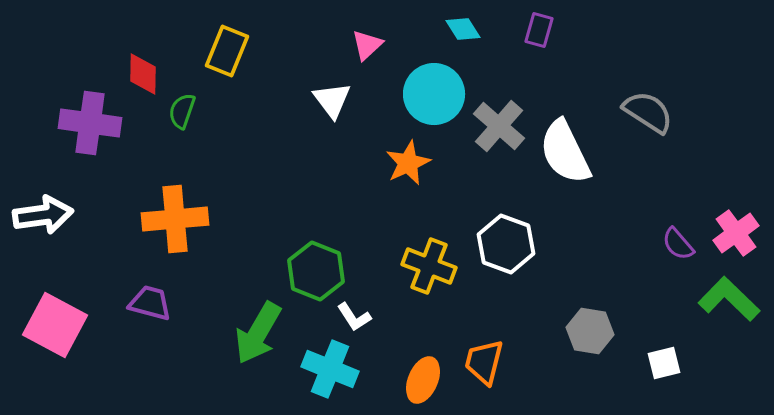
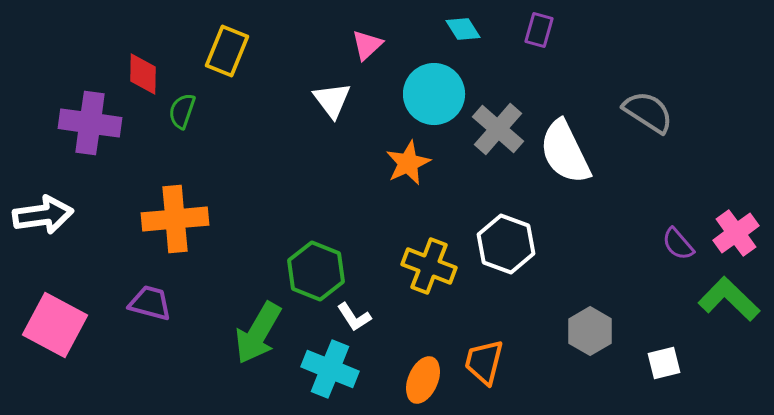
gray cross: moved 1 px left, 3 px down
gray hexagon: rotated 21 degrees clockwise
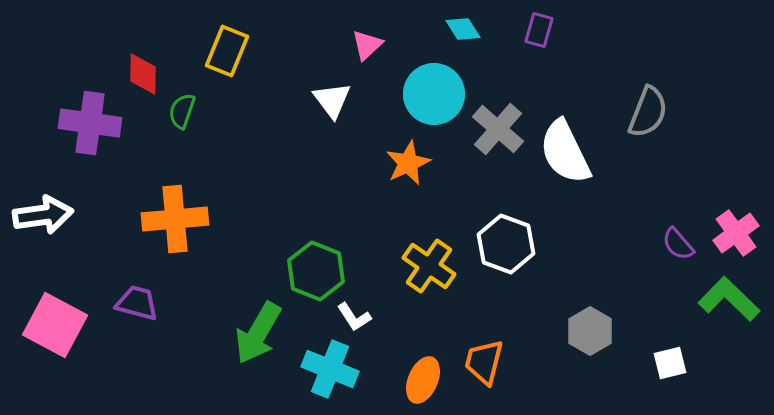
gray semicircle: rotated 78 degrees clockwise
yellow cross: rotated 14 degrees clockwise
purple trapezoid: moved 13 px left
white square: moved 6 px right
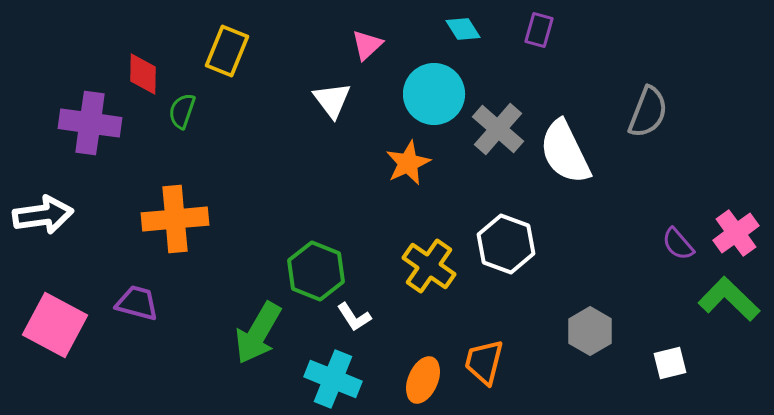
cyan cross: moved 3 px right, 10 px down
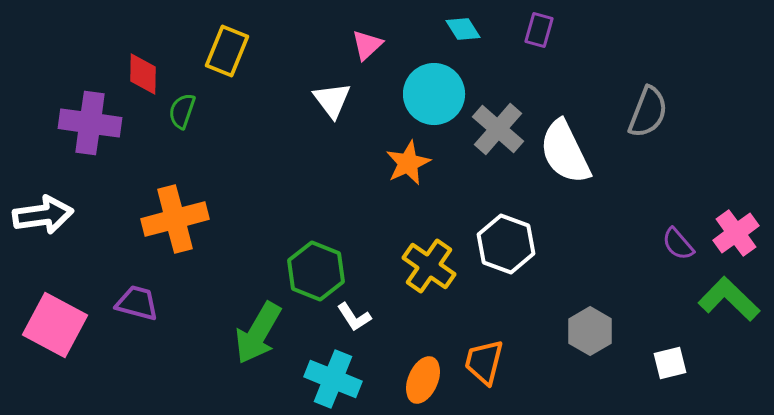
orange cross: rotated 10 degrees counterclockwise
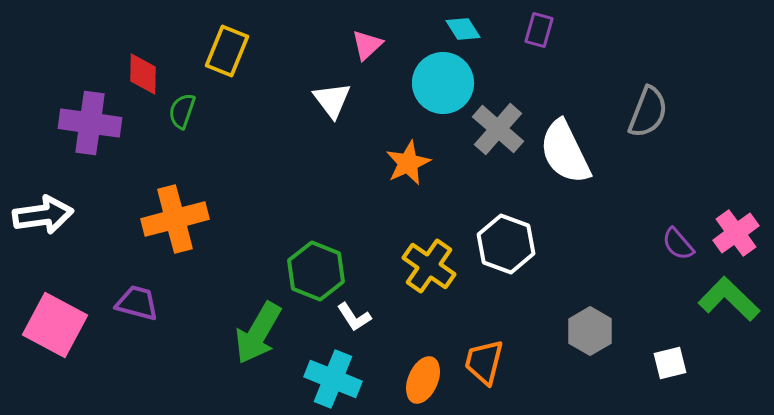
cyan circle: moved 9 px right, 11 px up
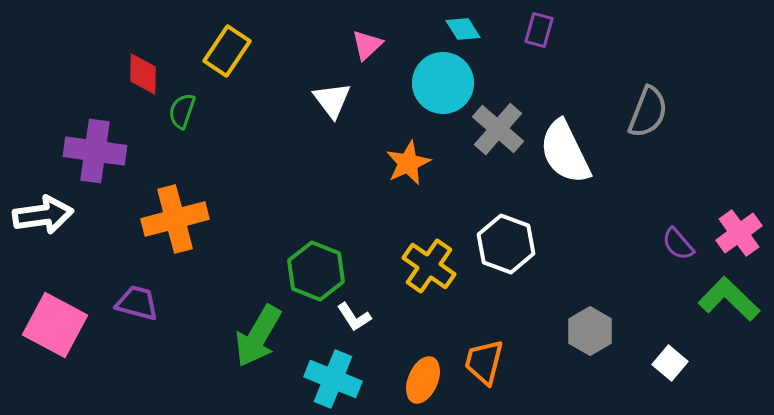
yellow rectangle: rotated 12 degrees clockwise
purple cross: moved 5 px right, 28 px down
pink cross: moved 3 px right
green arrow: moved 3 px down
white square: rotated 36 degrees counterclockwise
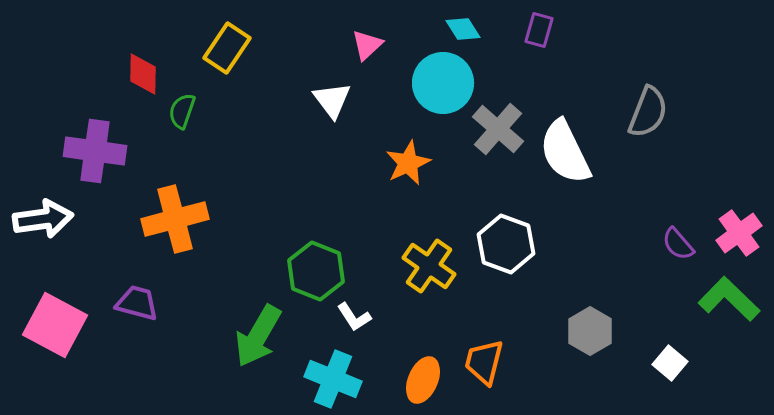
yellow rectangle: moved 3 px up
white arrow: moved 4 px down
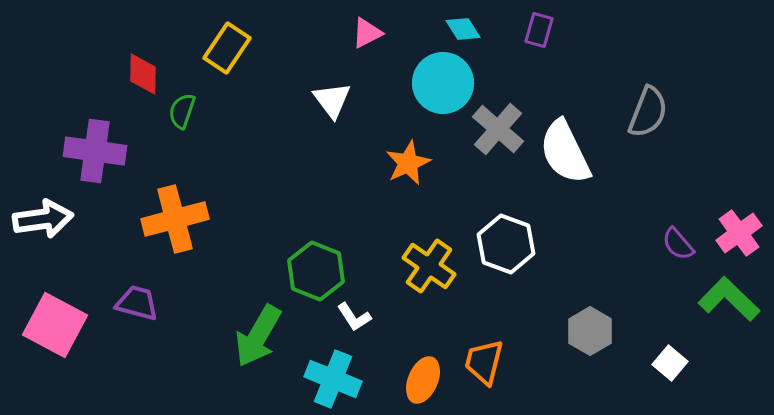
pink triangle: moved 12 px up; rotated 16 degrees clockwise
